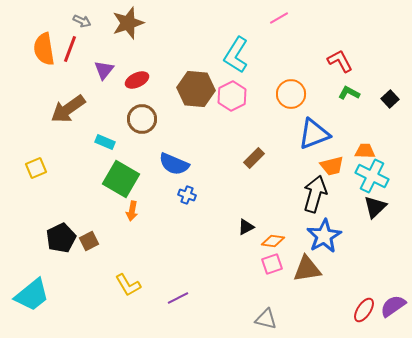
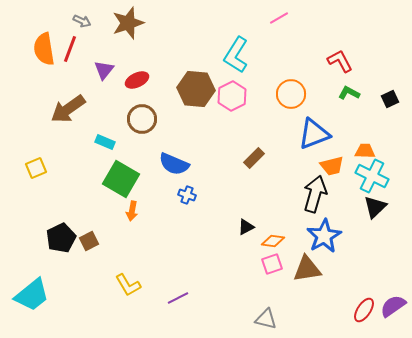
black square at (390, 99): rotated 18 degrees clockwise
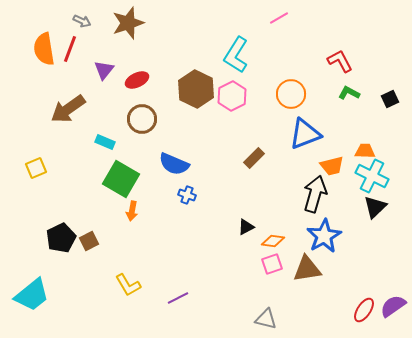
brown hexagon at (196, 89): rotated 21 degrees clockwise
blue triangle at (314, 134): moved 9 px left
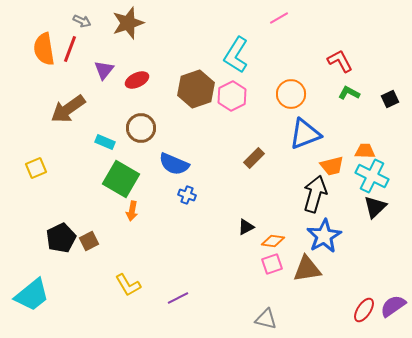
brown hexagon at (196, 89): rotated 15 degrees clockwise
brown circle at (142, 119): moved 1 px left, 9 px down
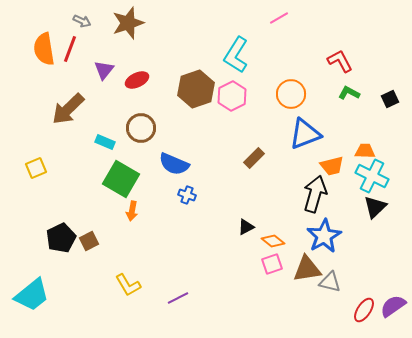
brown arrow at (68, 109): rotated 9 degrees counterclockwise
orange diamond at (273, 241): rotated 30 degrees clockwise
gray triangle at (266, 319): moved 64 px right, 37 px up
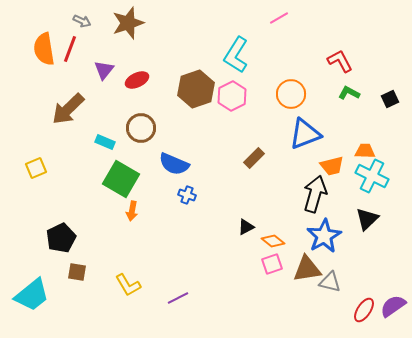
black triangle at (375, 207): moved 8 px left, 12 px down
brown square at (89, 241): moved 12 px left, 31 px down; rotated 36 degrees clockwise
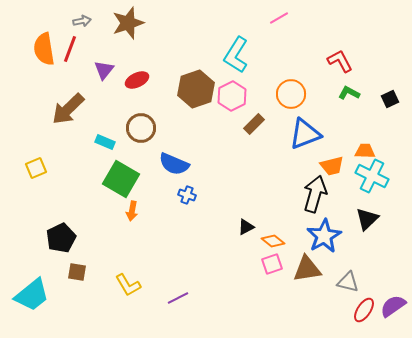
gray arrow at (82, 21): rotated 36 degrees counterclockwise
brown rectangle at (254, 158): moved 34 px up
gray triangle at (330, 282): moved 18 px right
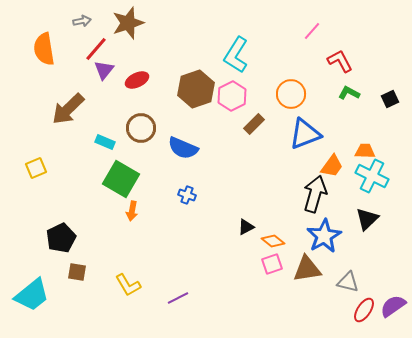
pink line at (279, 18): moved 33 px right, 13 px down; rotated 18 degrees counterclockwise
red line at (70, 49): moved 26 px right; rotated 20 degrees clockwise
blue semicircle at (174, 164): moved 9 px right, 16 px up
orange trapezoid at (332, 166): rotated 40 degrees counterclockwise
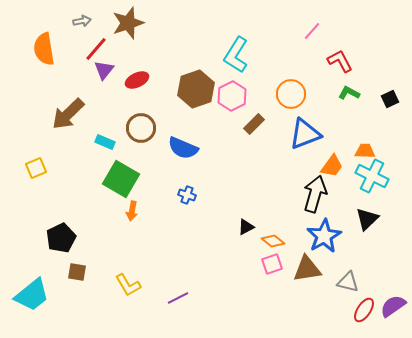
brown arrow at (68, 109): moved 5 px down
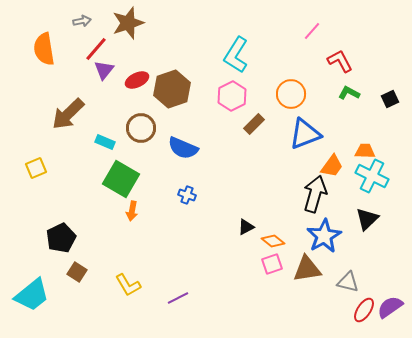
brown hexagon at (196, 89): moved 24 px left
brown square at (77, 272): rotated 24 degrees clockwise
purple semicircle at (393, 306): moved 3 px left, 1 px down
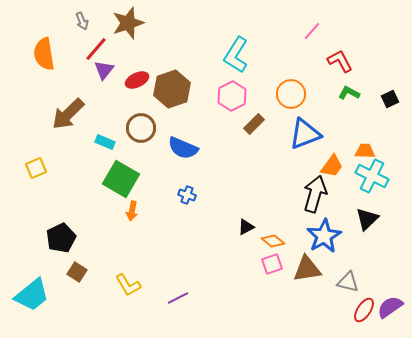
gray arrow at (82, 21): rotated 78 degrees clockwise
orange semicircle at (44, 49): moved 5 px down
